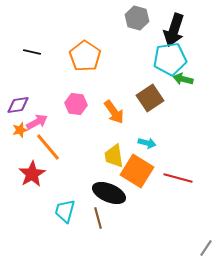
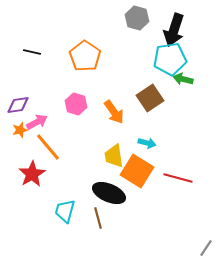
pink hexagon: rotated 10 degrees clockwise
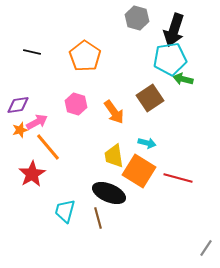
orange square: moved 2 px right
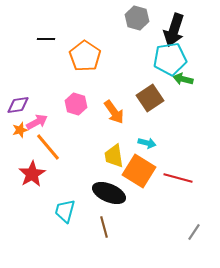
black line: moved 14 px right, 13 px up; rotated 12 degrees counterclockwise
brown line: moved 6 px right, 9 px down
gray line: moved 12 px left, 16 px up
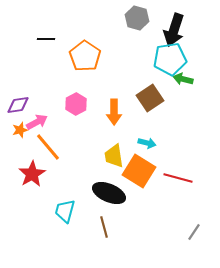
pink hexagon: rotated 15 degrees clockwise
orange arrow: rotated 35 degrees clockwise
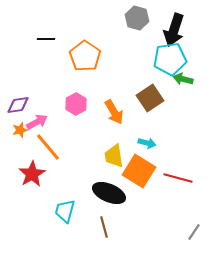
orange arrow: rotated 30 degrees counterclockwise
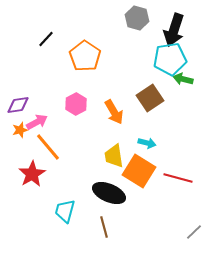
black line: rotated 48 degrees counterclockwise
gray line: rotated 12 degrees clockwise
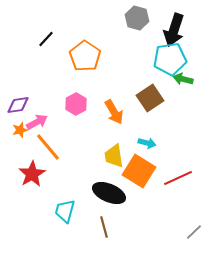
red line: rotated 40 degrees counterclockwise
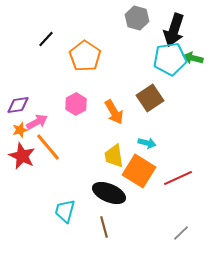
green arrow: moved 10 px right, 21 px up
red star: moved 10 px left, 18 px up; rotated 16 degrees counterclockwise
gray line: moved 13 px left, 1 px down
